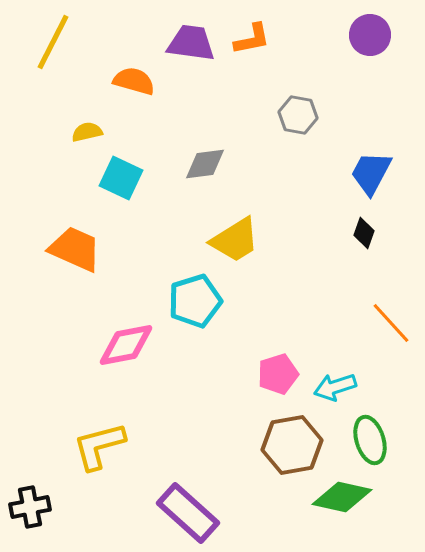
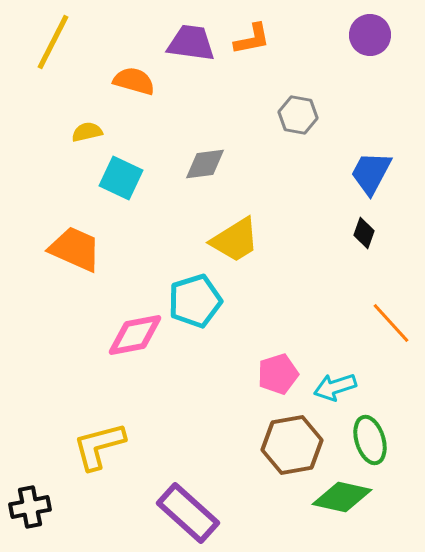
pink diamond: moved 9 px right, 10 px up
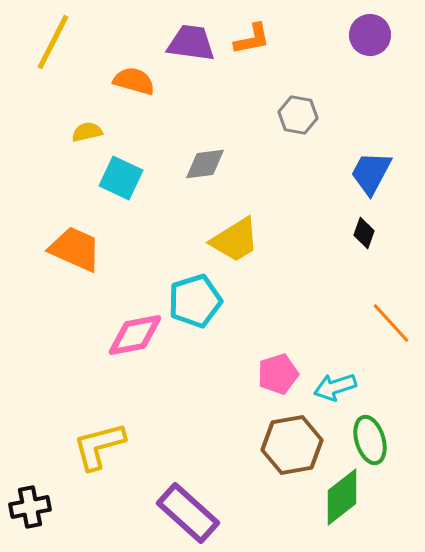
green diamond: rotated 50 degrees counterclockwise
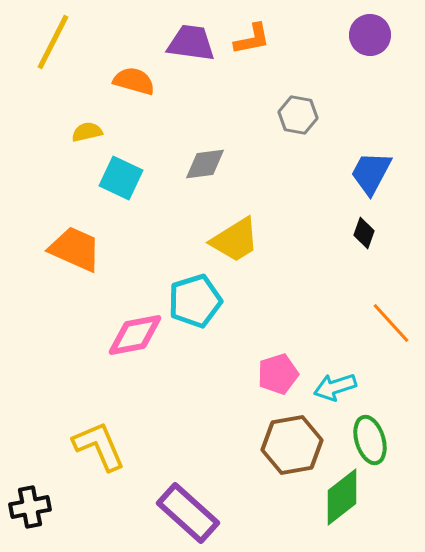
yellow L-shape: rotated 82 degrees clockwise
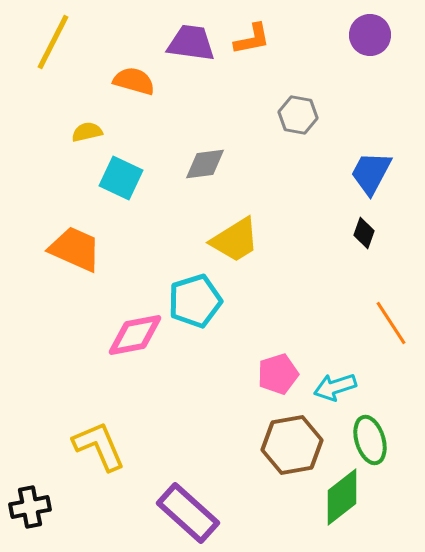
orange line: rotated 9 degrees clockwise
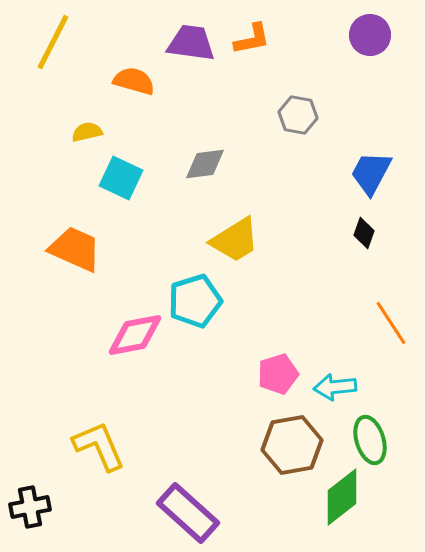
cyan arrow: rotated 12 degrees clockwise
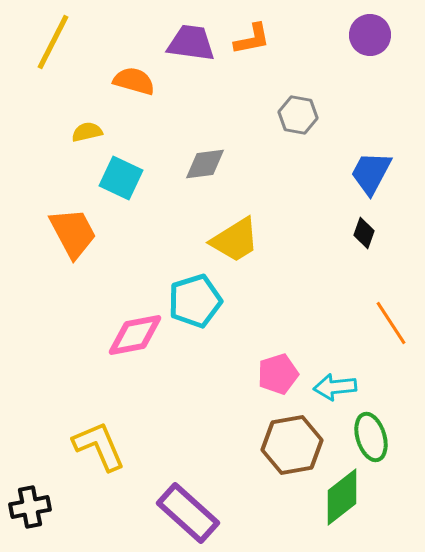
orange trapezoid: moved 2 px left, 16 px up; rotated 38 degrees clockwise
green ellipse: moved 1 px right, 3 px up
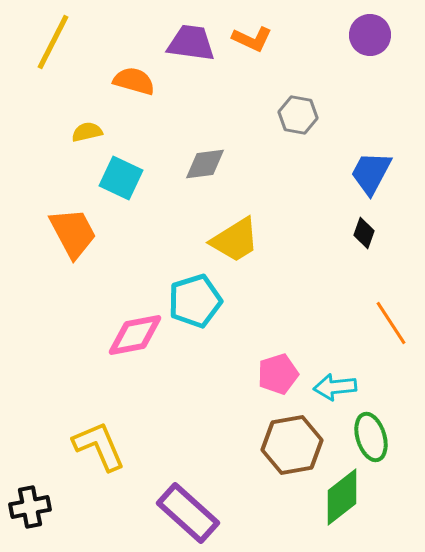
orange L-shape: rotated 36 degrees clockwise
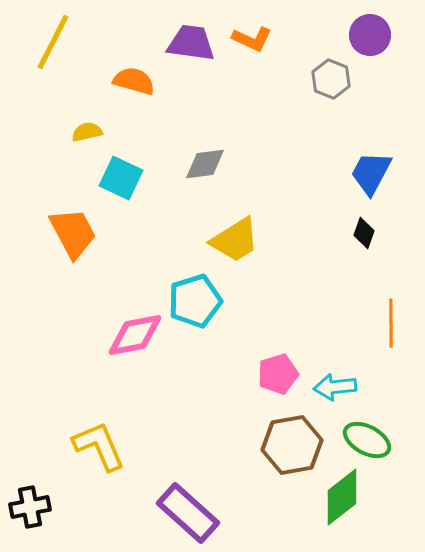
gray hexagon: moved 33 px right, 36 px up; rotated 12 degrees clockwise
orange line: rotated 33 degrees clockwise
green ellipse: moved 4 px left, 3 px down; rotated 45 degrees counterclockwise
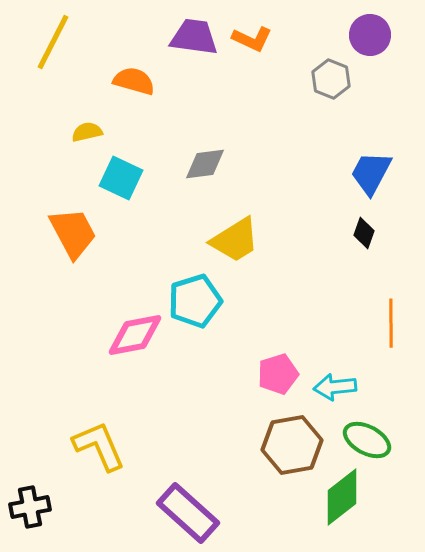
purple trapezoid: moved 3 px right, 6 px up
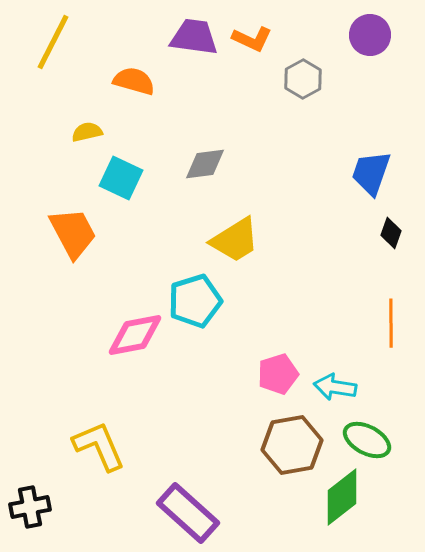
gray hexagon: moved 28 px left; rotated 9 degrees clockwise
blue trapezoid: rotated 9 degrees counterclockwise
black diamond: moved 27 px right
cyan arrow: rotated 15 degrees clockwise
